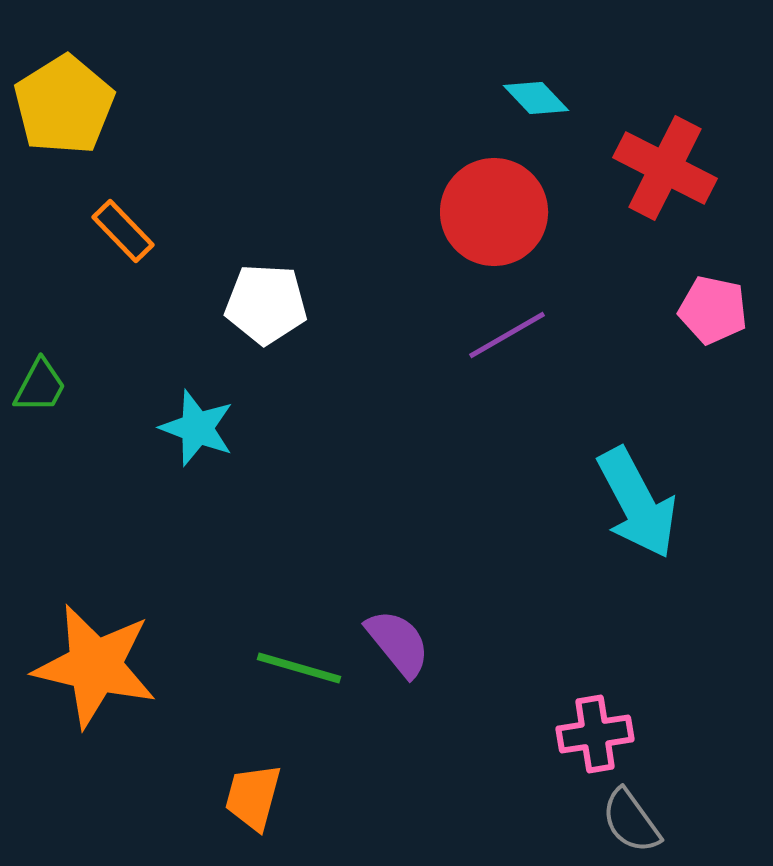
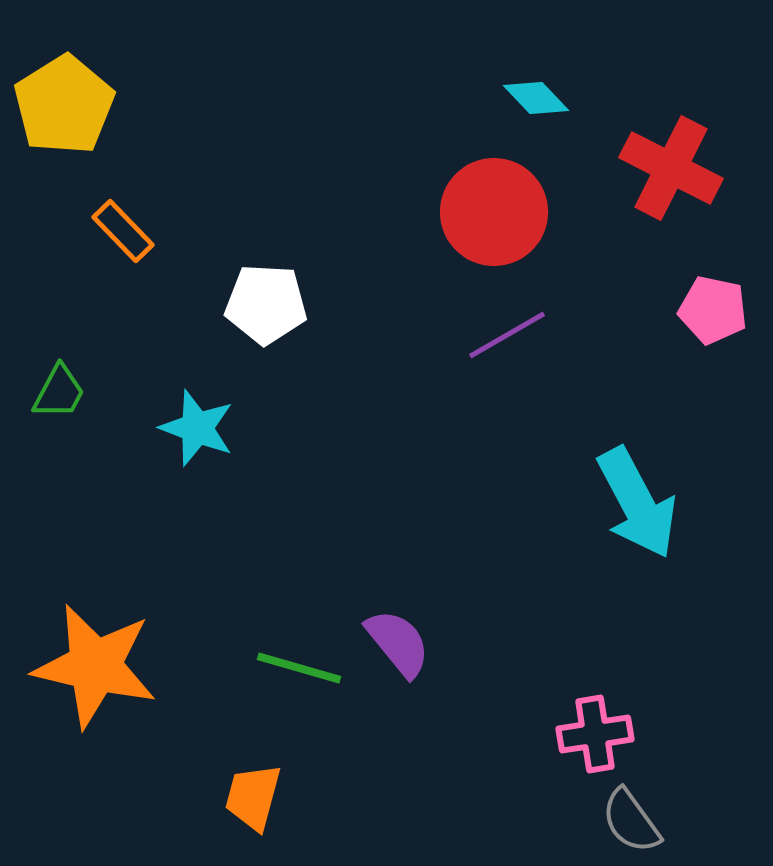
red cross: moved 6 px right
green trapezoid: moved 19 px right, 6 px down
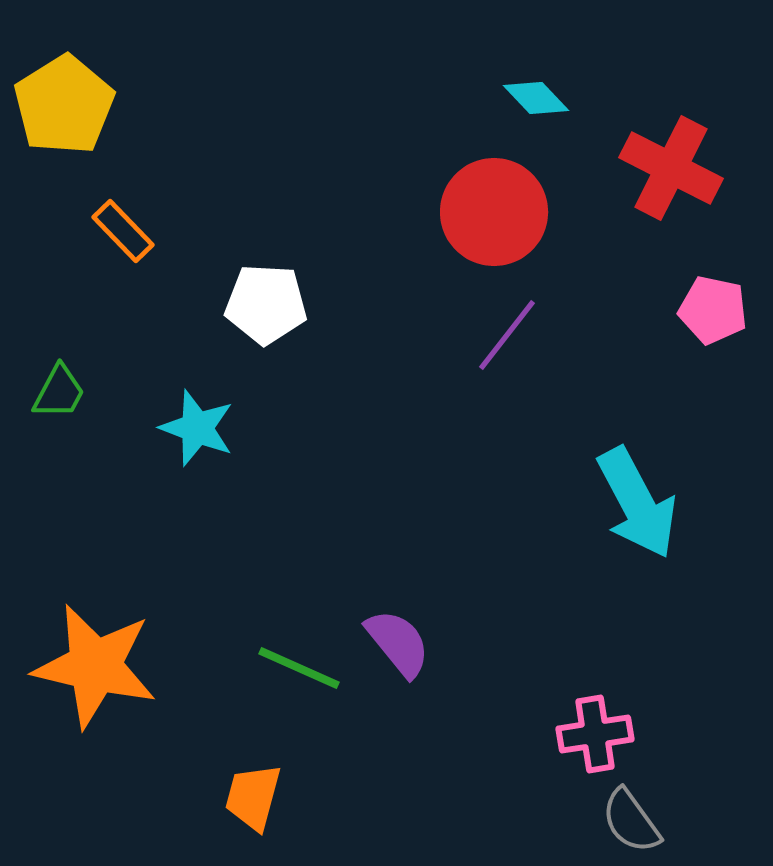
purple line: rotated 22 degrees counterclockwise
green line: rotated 8 degrees clockwise
